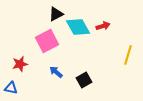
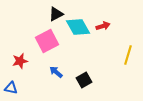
red star: moved 3 px up
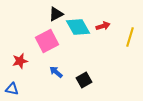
yellow line: moved 2 px right, 18 px up
blue triangle: moved 1 px right, 1 px down
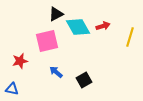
pink square: rotated 15 degrees clockwise
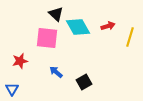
black triangle: rotated 49 degrees counterclockwise
red arrow: moved 5 px right
pink square: moved 3 px up; rotated 20 degrees clockwise
black square: moved 2 px down
blue triangle: rotated 48 degrees clockwise
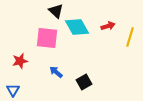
black triangle: moved 3 px up
cyan diamond: moved 1 px left
blue triangle: moved 1 px right, 1 px down
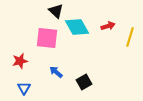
blue triangle: moved 11 px right, 2 px up
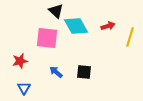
cyan diamond: moved 1 px left, 1 px up
black square: moved 10 px up; rotated 35 degrees clockwise
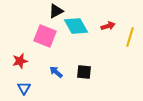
black triangle: rotated 49 degrees clockwise
pink square: moved 2 px left, 2 px up; rotated 15 degrees clockwise
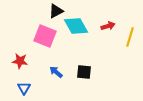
red star: rotated 21 degrees clockwise
